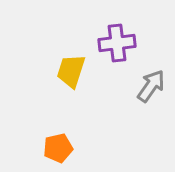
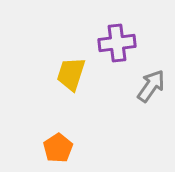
yellow trapezoid: moved 3 px down
orange pentagon: rotated 20 degrees counterclockwise
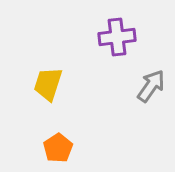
purple cross: moved 6 px up
yellow trapezoid: moved 23 px left, 10 px down
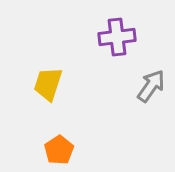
orange pentagon: moved 1 px right, 2 px down
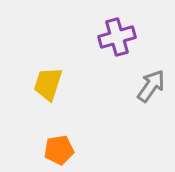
purple cross: rotated 9 degrees counterclockwise
orange pentagon: rotated 24 degrees clockwise
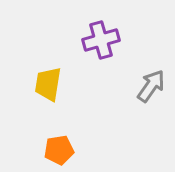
purple cross: moved 16 px left, 3 px down
yellow trapezoid: rotated 9 degrees counterclockwise
